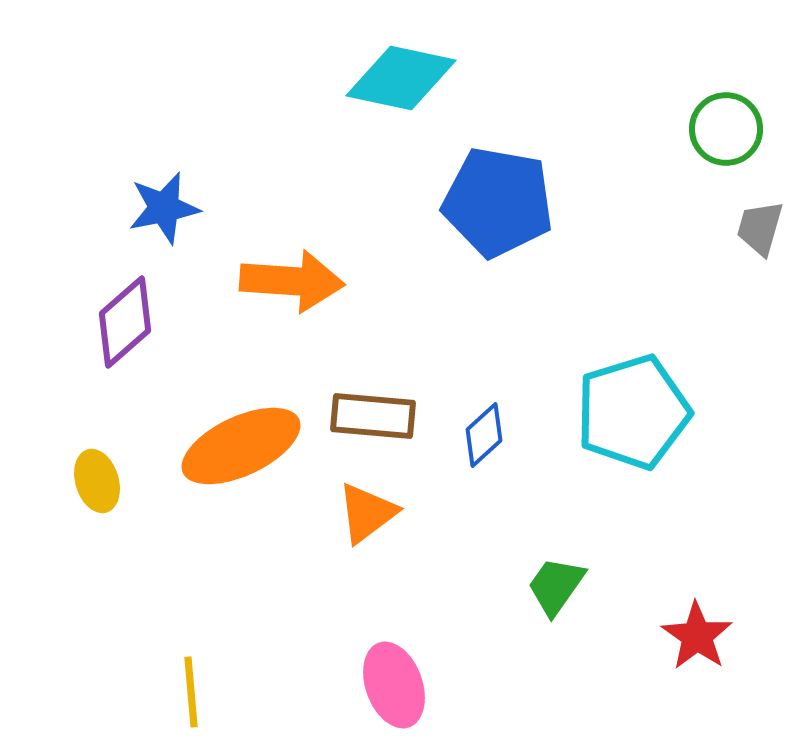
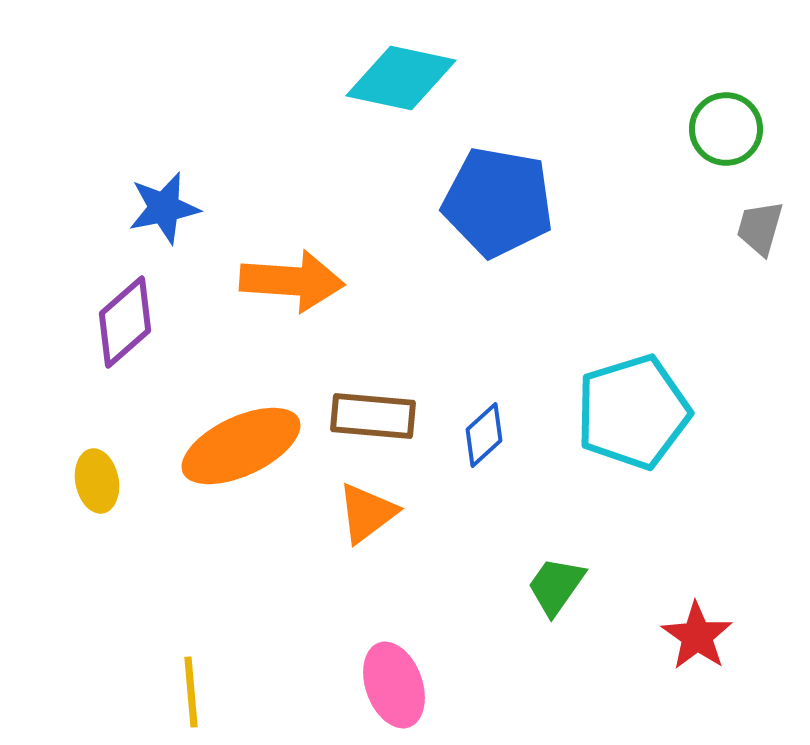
yellow ellipse: rotated 6 degrees clockwise
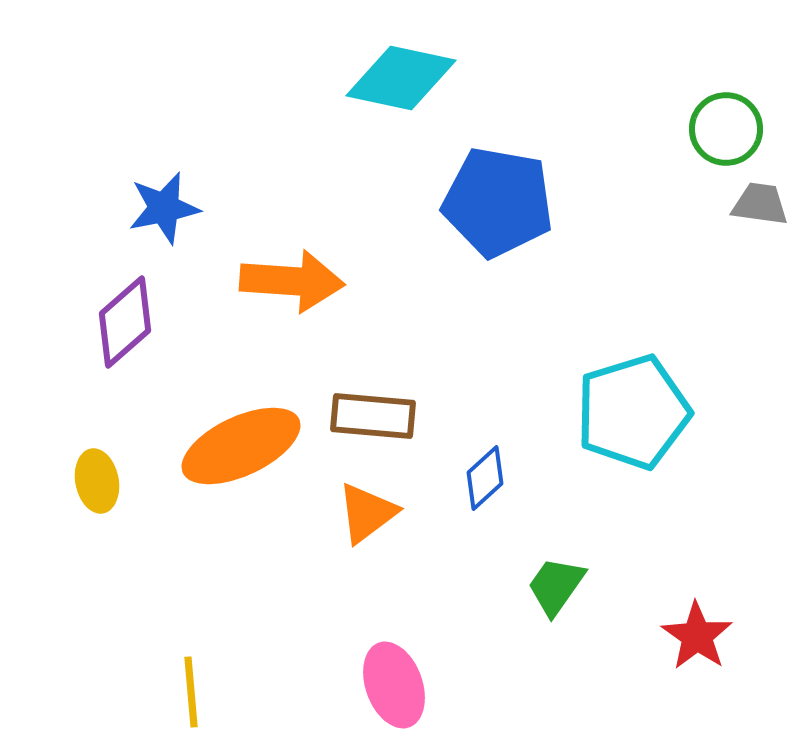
gray trapezoid: moved 24 px up; rotated 82 degrees clockwise
blue diamond: moved 1 px right, 43 px down
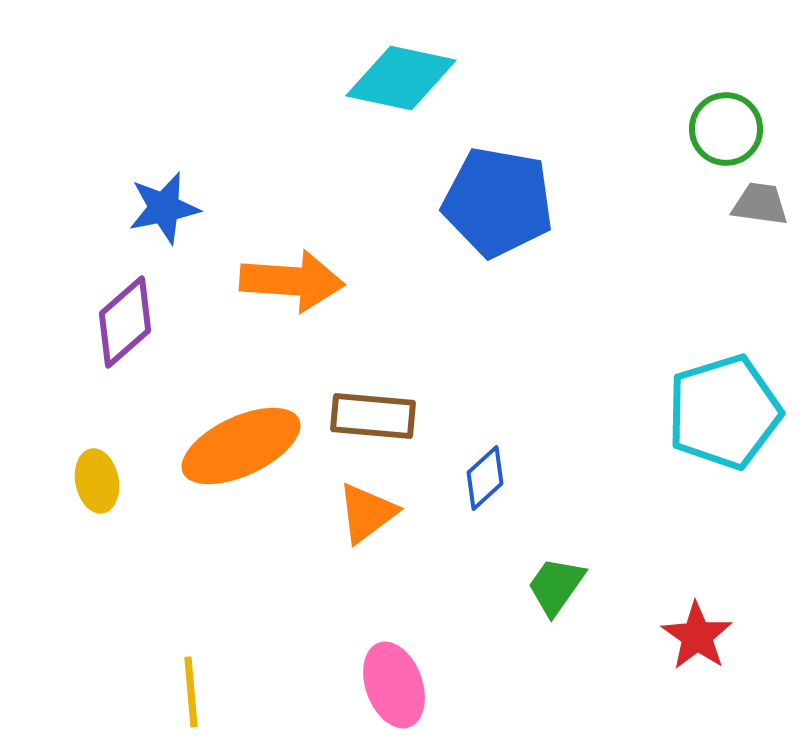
cyan pentagon: moved 91 px right
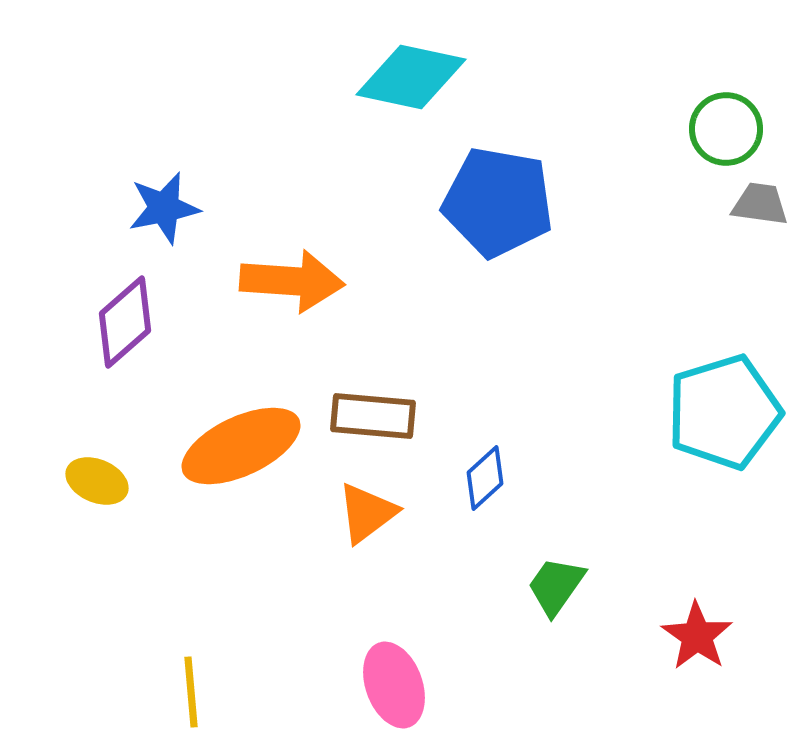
cyan diamond: moved 10 px right, 1 px up
yellow ellipse: rotated 56 degrees counterclockwise
